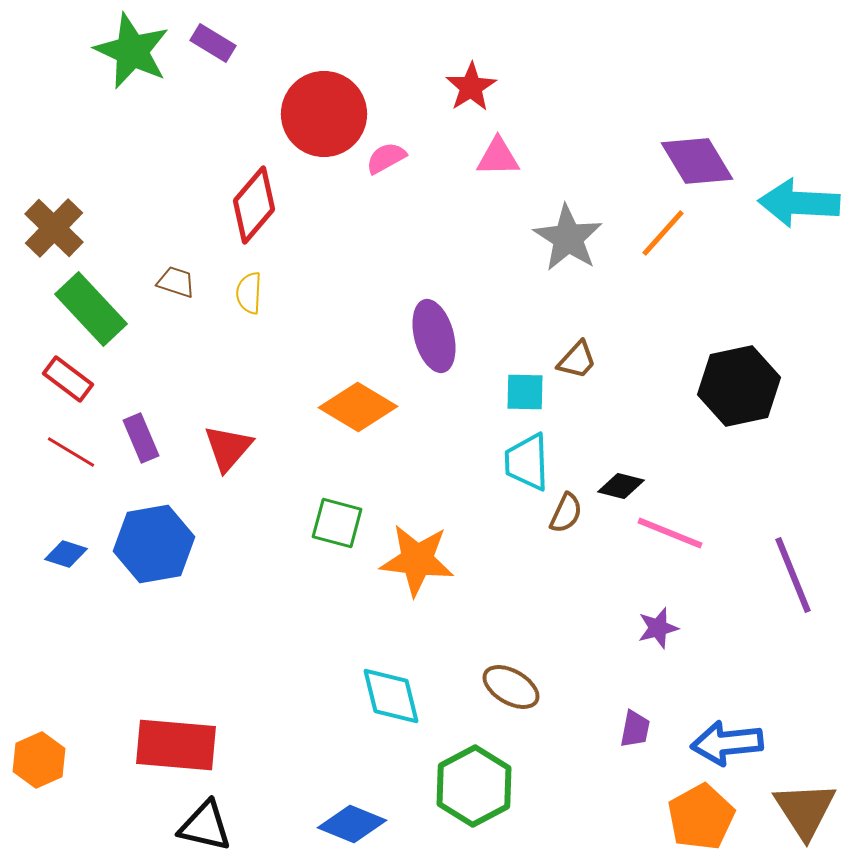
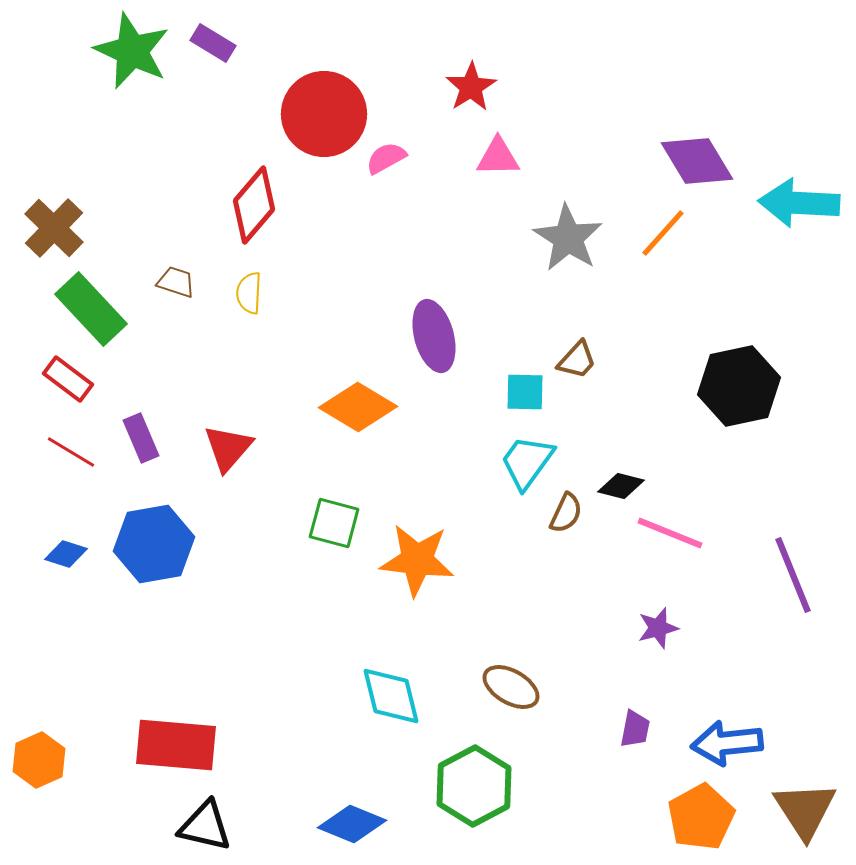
cyan trapezoid at (527, 462): rotated 38 degrees clockwise
green square at (337, 523): moved 3 px left
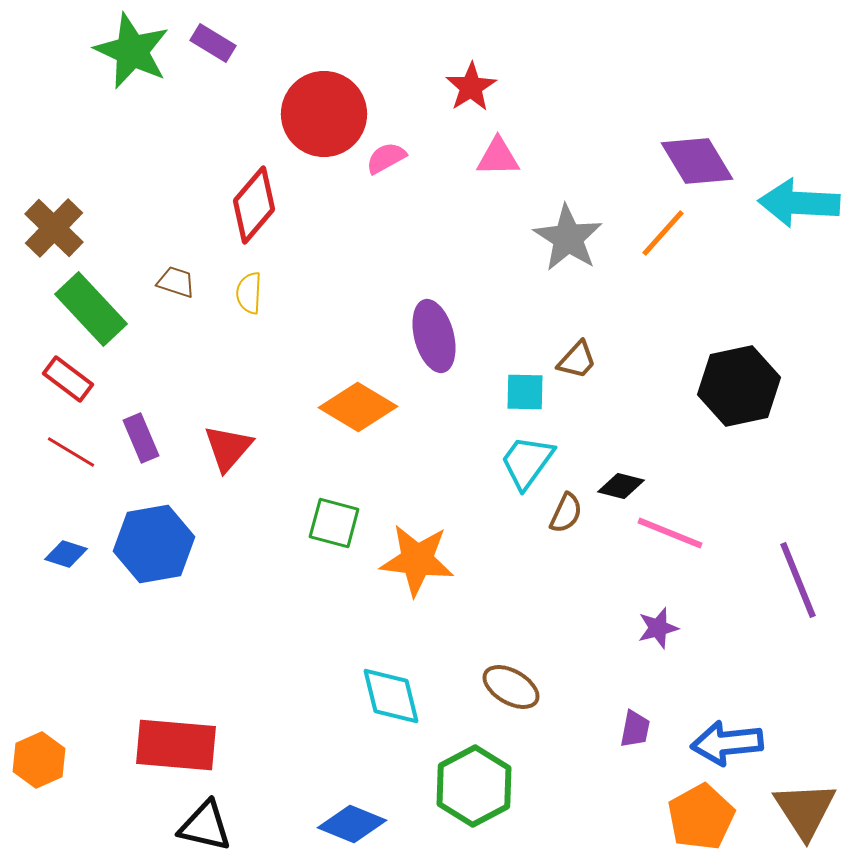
purple line at (793, 575): moved 5 px right, 5 px down
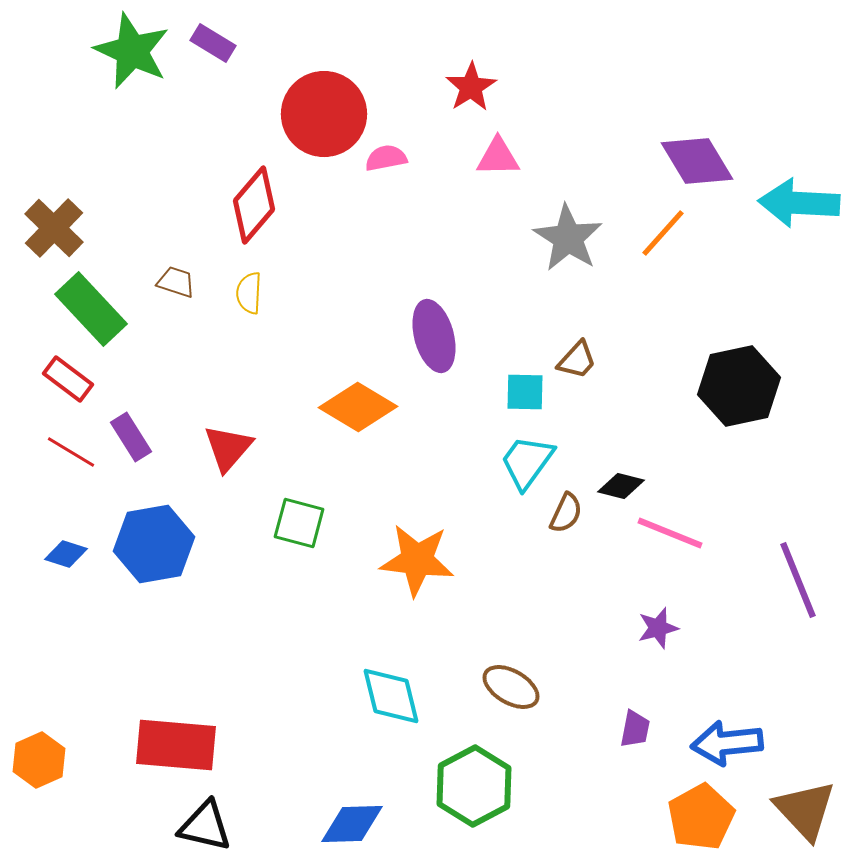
pink semicircle at (386, 158): rotated 18 degrees clockwise
purple rectangle at (141, 438): moved 10 px left, 1 px up; rotated 9 degrees counterclockwise
green square at (334, 523): moved 35 px left
brown triangle at (805, 810): rotated 10 degrees counterclockwise
blue diamond at (352, 824): rotated 24 degrees counterclockwise
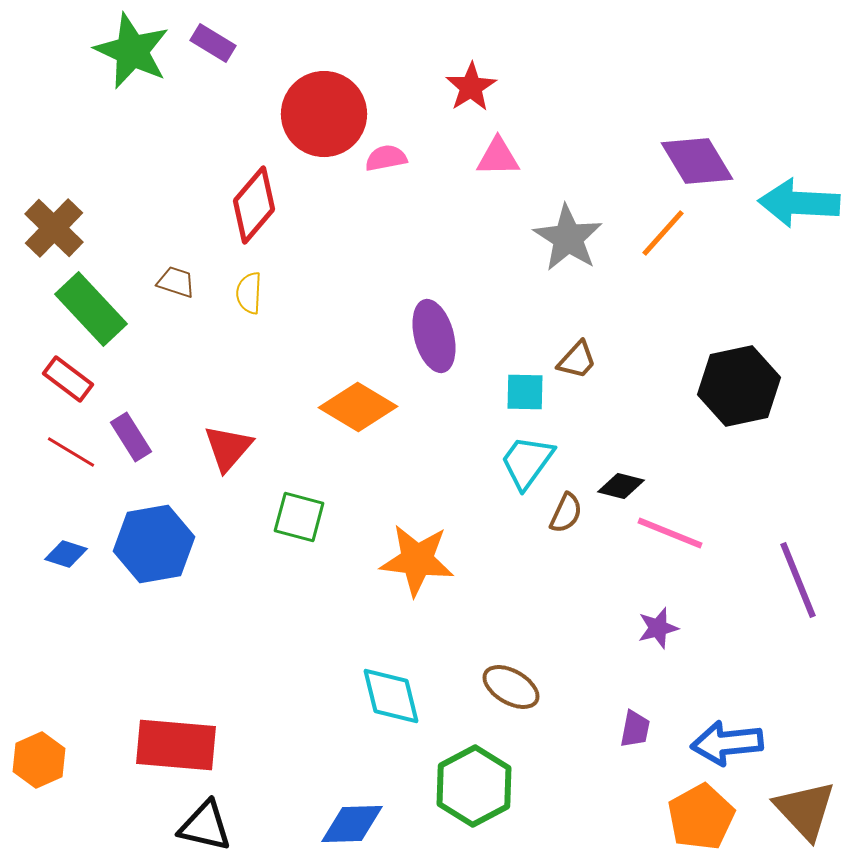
green square at (299, 523): moved 6 px up
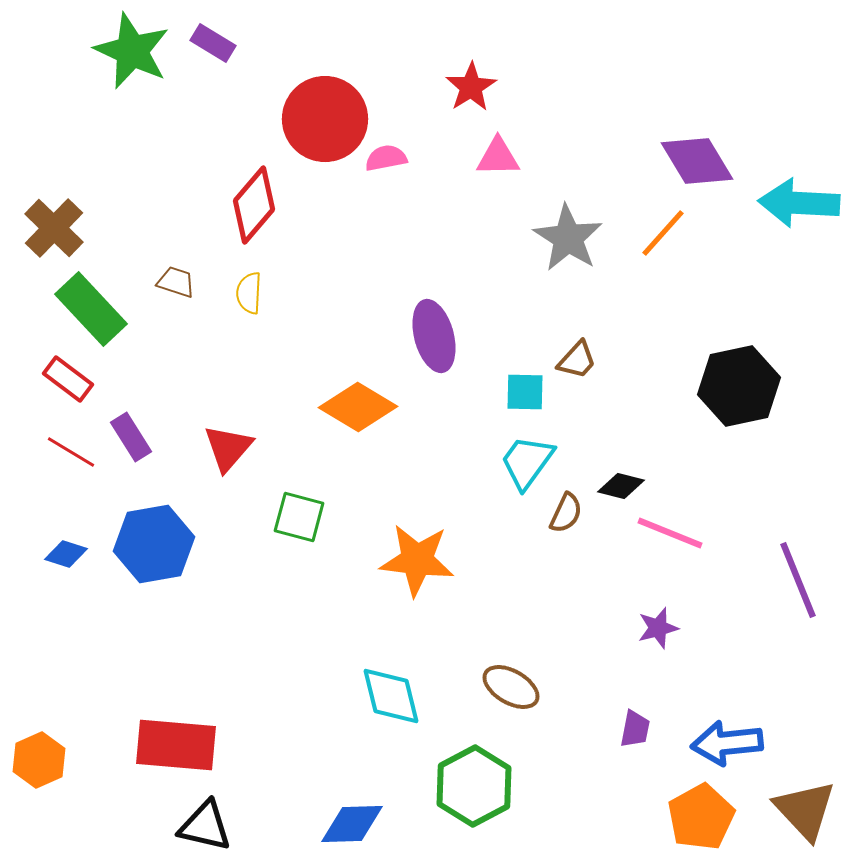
red circle at (324, 114): moved 1 px right, 5 px down
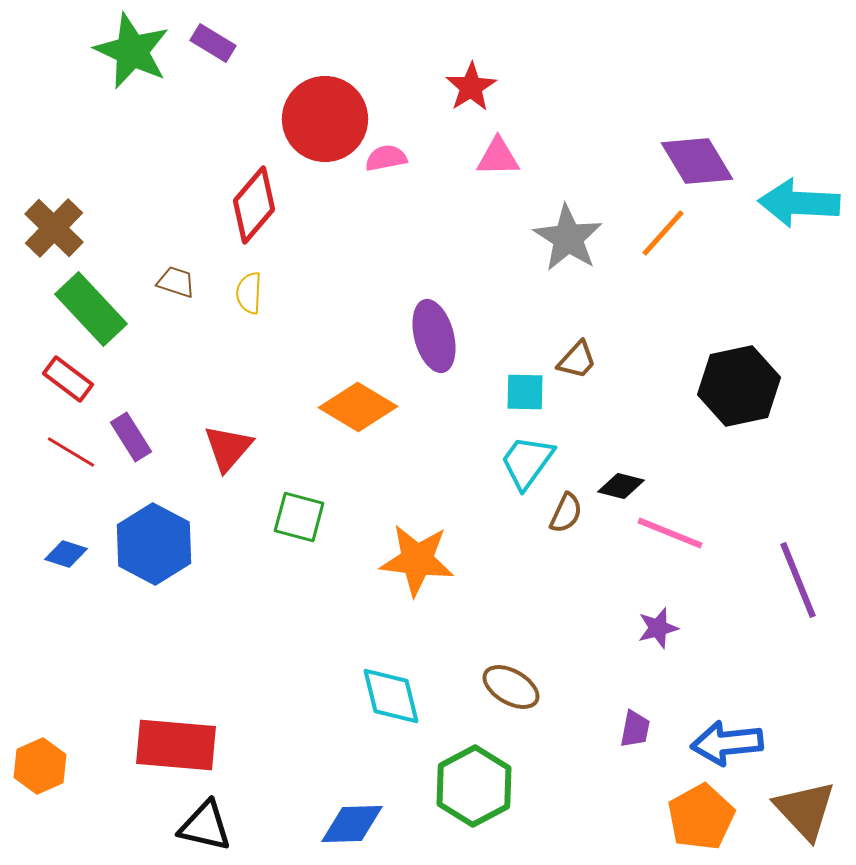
blue hexagon at (154, 544): rotated 22 degrees counterclockwise
orange hexagon at (39, 760): moved 1 px right, 6 px down
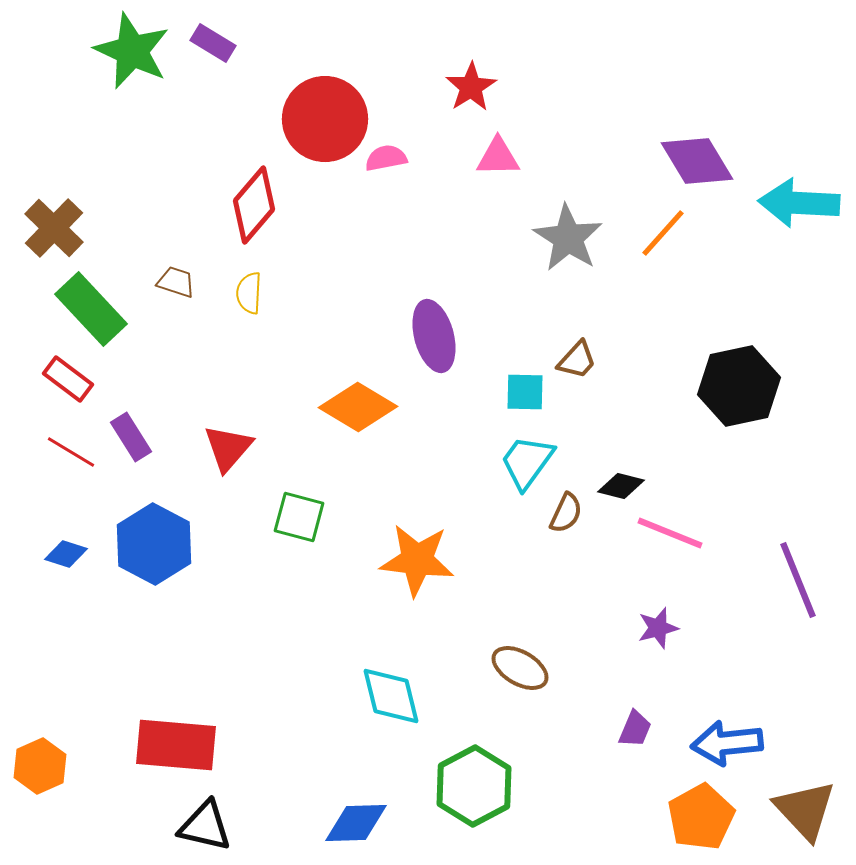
brown ellipse at (511, 687): moved 9 px right, 19 px up
purple trapezoid at (635, 729): rotated 12 degrees clockwise
blue diamond at (352, 824): moved 4 px right, 1 px up
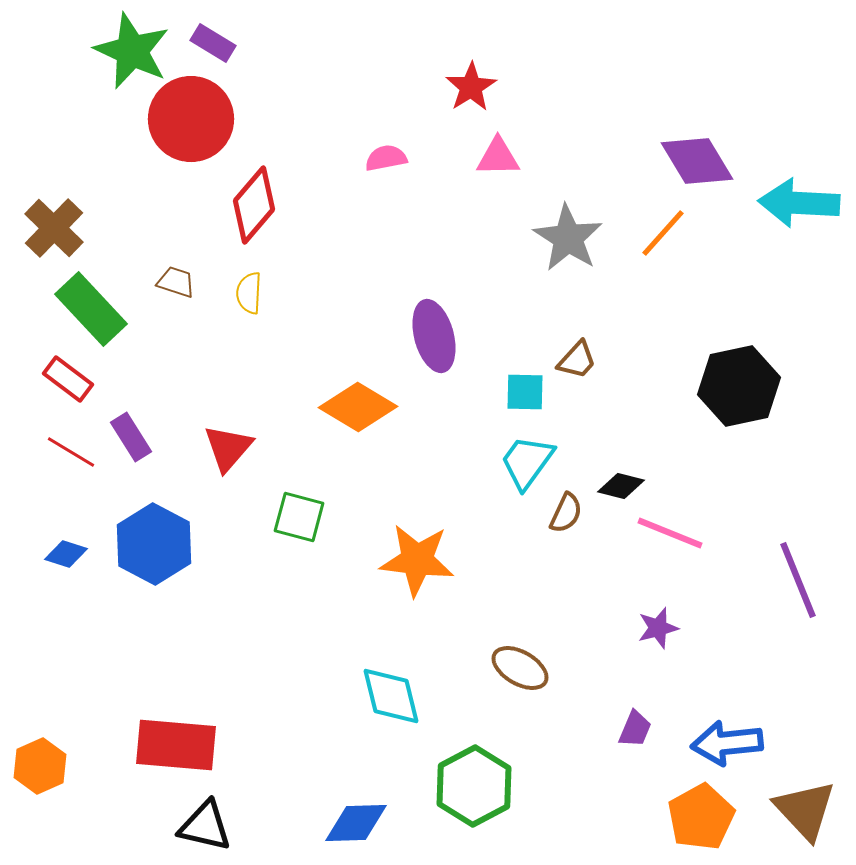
red circle at (325, 119): moved 134 px left
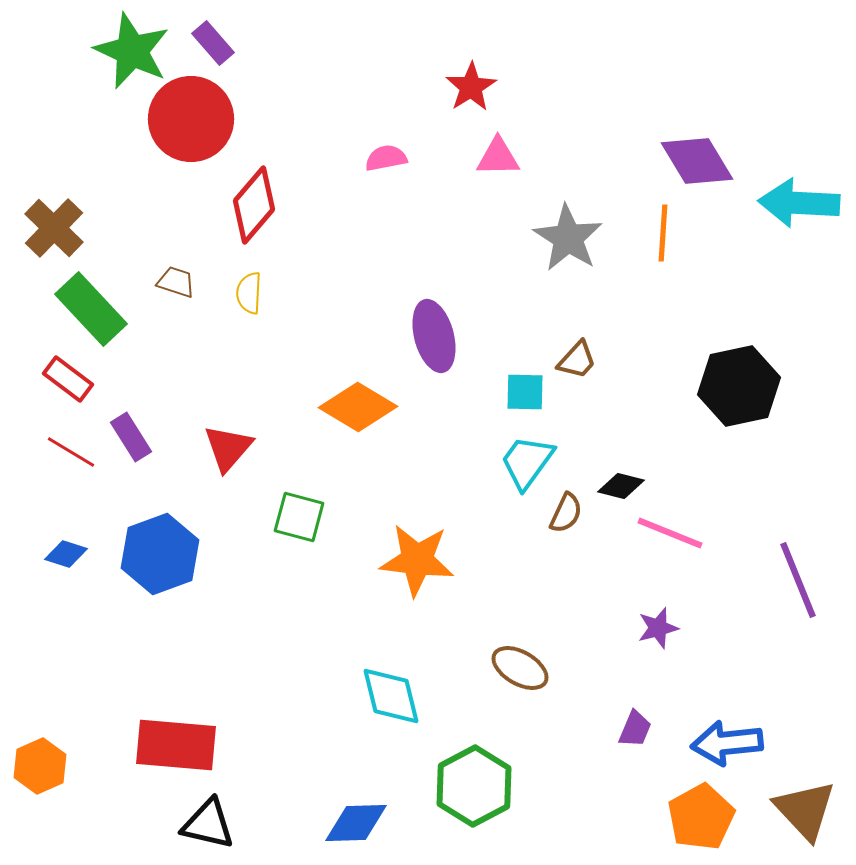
purple rectangle at (213, 43): rotated 18 degrees clockwise
orange line at (663, 233): rotated 38 degrees counterclockwise
blue hexagon at (154, 544): moved 6 px right, 10 px down; rotated 12 degrees clockwise
black triangle at (205, 826): moved 3 px right, 2 px up
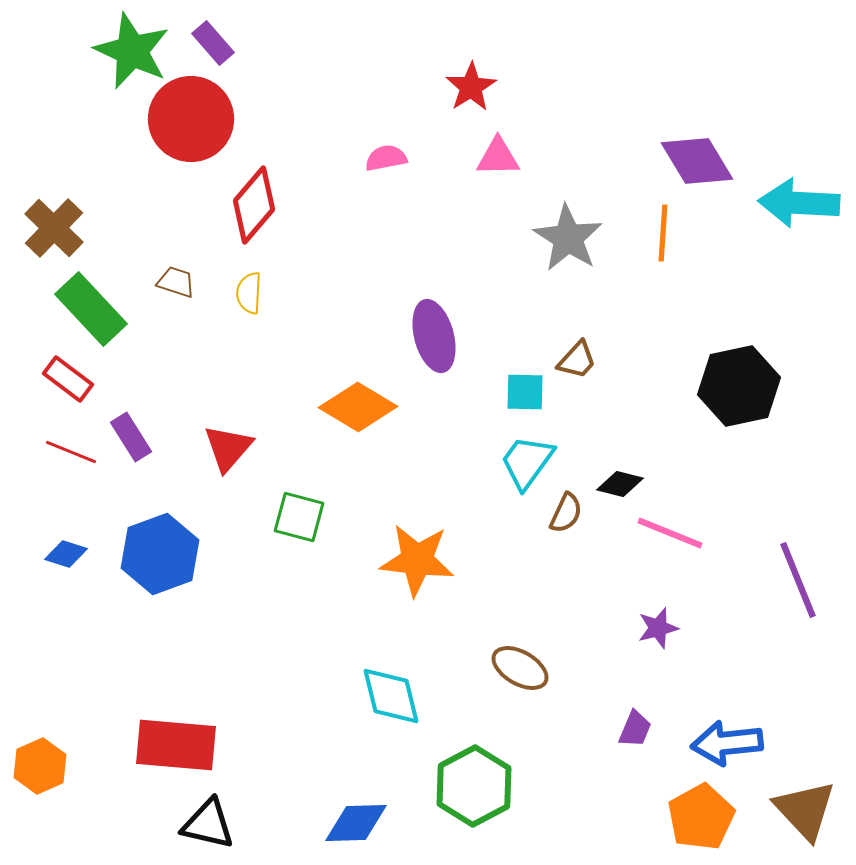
red line at (71, 452): rotated 9 degrees counterclockwise
black diamond at (621, 486): moved 1 px left, 2 px up
